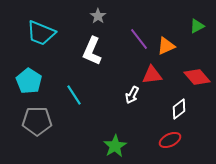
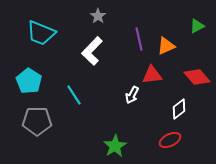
purple line: rotated 25 degrees clockwise
white L-shape: rotated 20 degrees clockwise
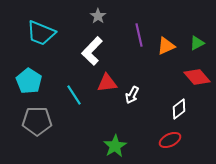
green triangle: moved 17 px down
purple line: moved 4 px up
red triangle: moved 45 px left, 8 px down
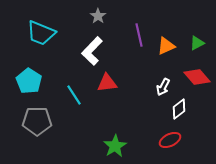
white arrow: moved 31 px right, 8 px up
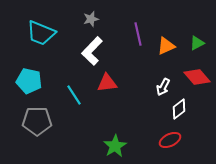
gray star: moved 7 px left, 3 px down; rotated 21 degrees clockwise
purple line: moved 1 px left, 1 px up
cyan pentagon: rotated 20 degrees counterclockwise
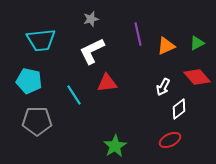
cyan trapezoid: moved 7 px down; rotated 28 degrees counterclockwise
white L-shape: rotated 20 degrees clockwise
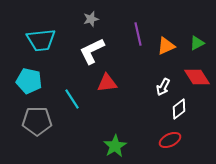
red diamond: rotated 8 degrees clockwise
cyan line: moved 2 px left, 4 px down
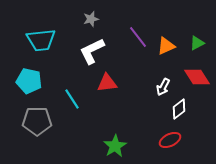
purple line: moved 3 px down; rotated 25 degrees counterclockwise
